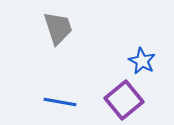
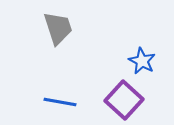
purple square: rotated 9 degrees counterclockwise
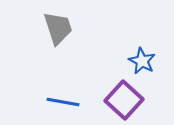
blue line: moved 3 px right
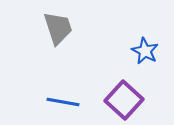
blue star: moved 3 px right, 10 px up
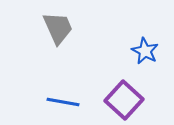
gray trapezoid: rotated 6 degrees counterclockwise
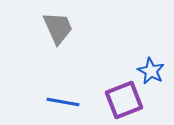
blue star: moved 6 px right, 20 px down
purple square: rotated 27 degrees clockwise
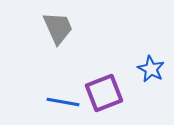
blue star: moved 2 px up
purple square: moved 20 px left, 7 px up
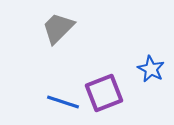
gray trapezoid: rotated 111 degrees counterclockwise
blue line: rotated 8 degrees clockwise
